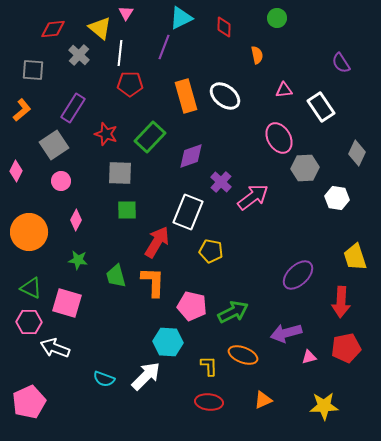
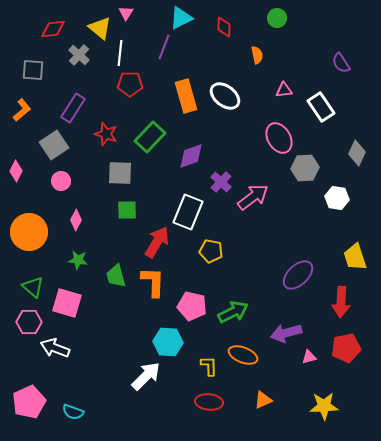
green triangle at (31, 288): moved 2 px right, 1 px up; rotated 15 degrees clockwise
cyan semicircle at (104, 379): moved 31 px left, 33 px down
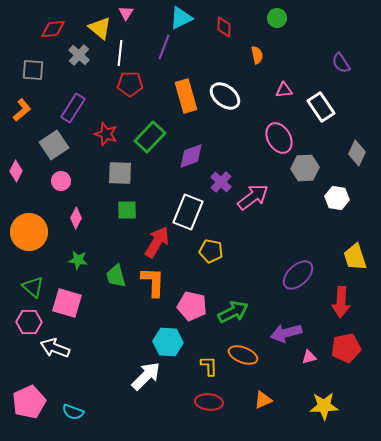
pink diamond at (76, 220): moved 2 px up
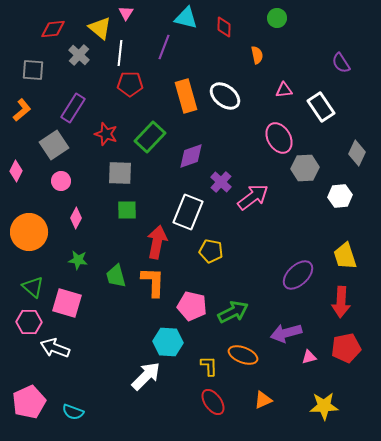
cyan triangle at (181, 18): moved 5 px right; rotated 40 degrees clockwise
white hexagon at (337, 198): moved 3 px right, 2 px up; rotated 15 degrees counterclockwise
red arrow at (157, 242): rotated 20 degrees counterclockwise
yellow trapezoid at (355, 257): moved 10 px left, 1 px up
red ellipse at (209, 402): moved 4 px right; rotated 48 degrees clockwise
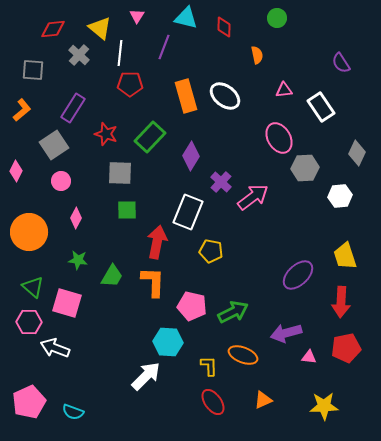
pink triangle at (126, 13): moved 11 px right, 3 px down
purple diamond at (191, 156): rotated 40 degrees counterclockwise
green trapezoid at (116, 276): moved 4 px left; rotated 135 degrees counterclockwise
pink triangle at (309, 357): rotated 21 degrees clockwise
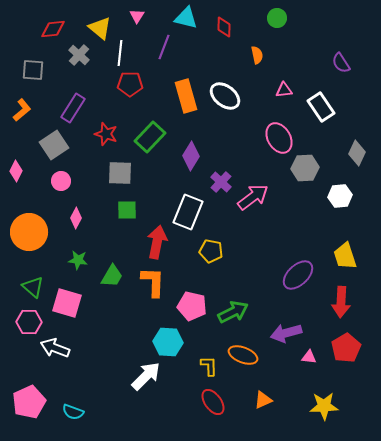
red pentagon at (346, 348): rotated 20 degrees counterclockwise
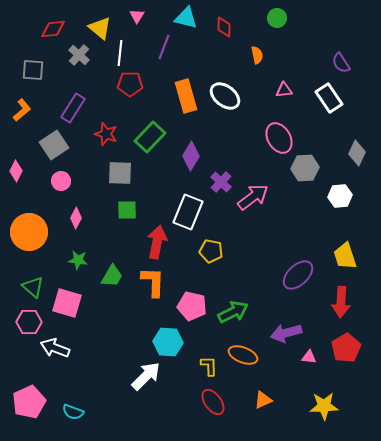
white rectangle at (321, 107): moved 8 px right, 9 px up
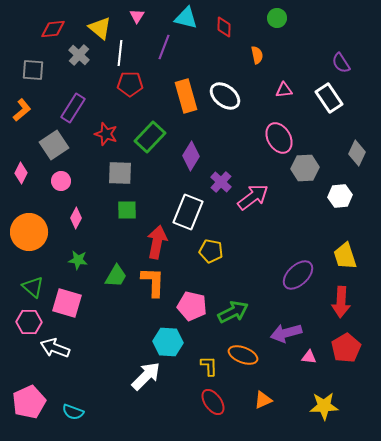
pink diamond at (16, 171): moved 5 px right, 2 px down
green trapezoid at (112, 276): moved 4 px right
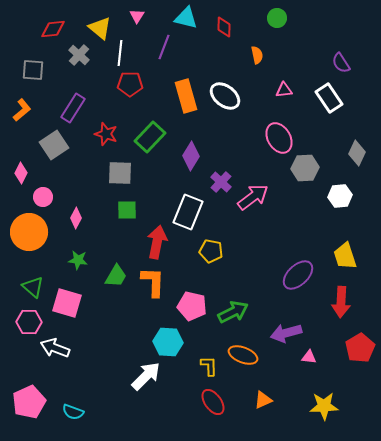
pink circle at (61, 181): moved 18 px left, 16 px down
red pentagon at (346, 348): moved 14 px right
